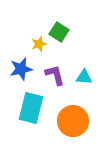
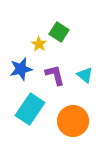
yellow star: rotated 21 degrees counterclockwise
cyan triangle: moved 1 px right, 2 px up; rotated 36 degrees clockwise
cyan rectangle: moved 1 px left, 1 px down; rotated 20 degrees clockwise
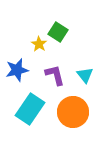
green square: moved 1 px left
blue star: moved 4 px left, 1 px down
cyan triangle: rotated 12 degrees clockwise
orange circle: moved 9 px up
